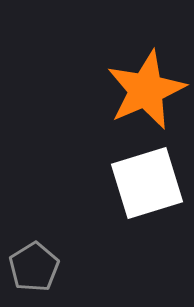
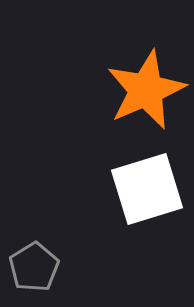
white square: moved 6 px down
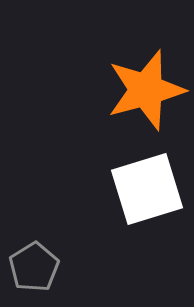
orange star: rotated 8 degrees clockwise
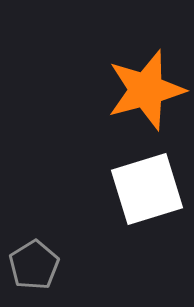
gray pentagon: moved 2 px up
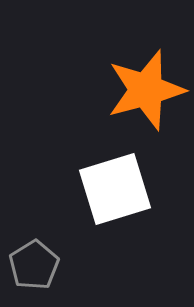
white square: moved 32 px left
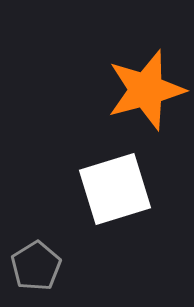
gray pentagon: moved 2 px right, 1 px down
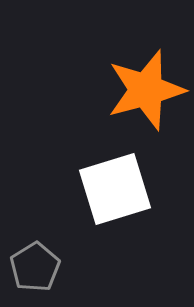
gray pentagon: moved 1 px left, 1 px down
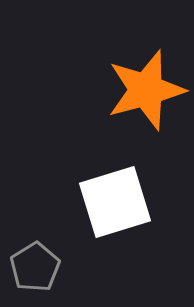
white square: moved 13 px down
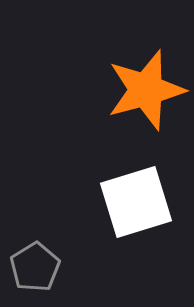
white square: moved 21 px right
